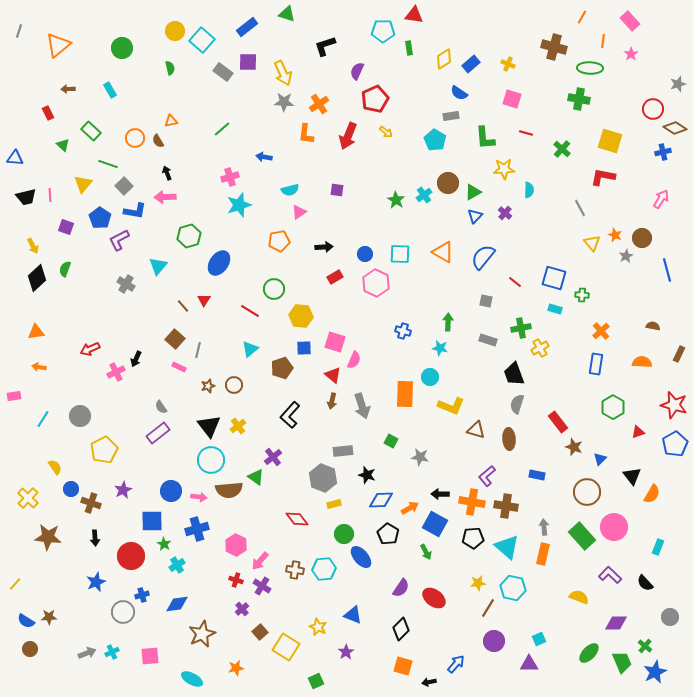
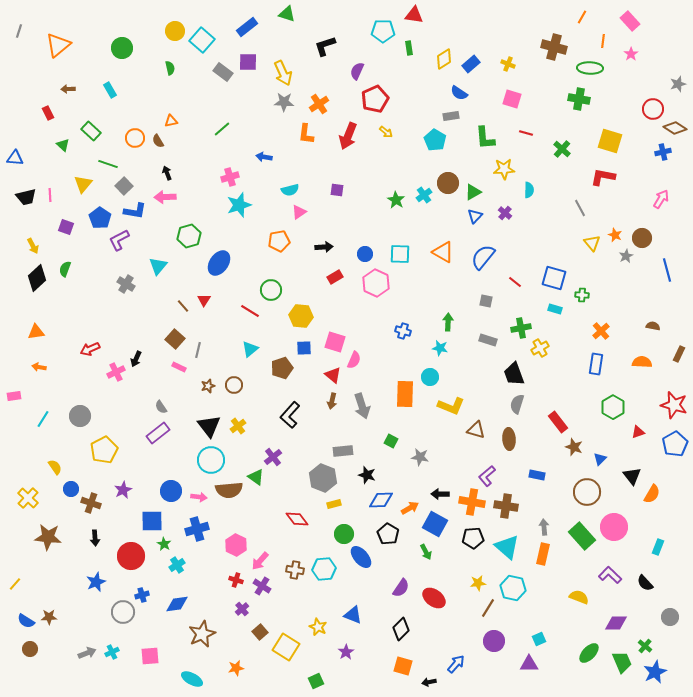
green circle at (274, 289): moved 3 px left, 1 px down
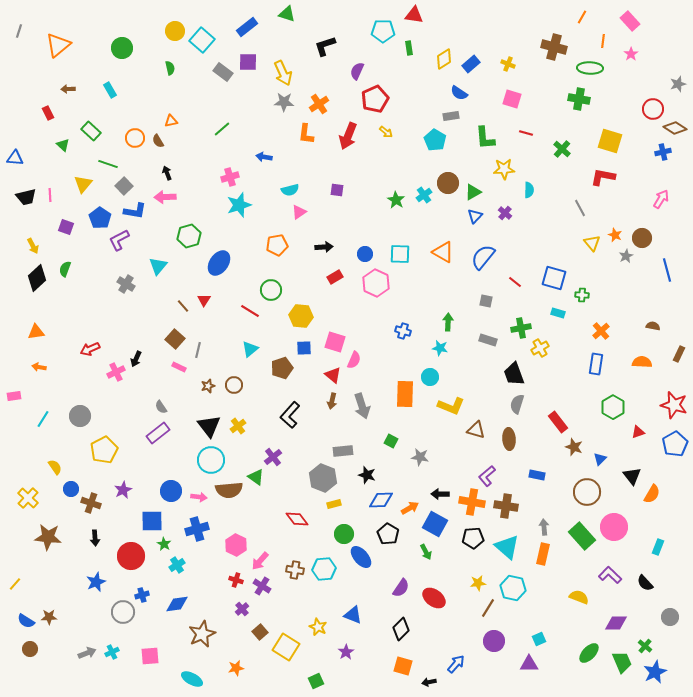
orange pentagon at (279, 241): moved 2 px left, 4 px down
cyan rectangle at (555, 309): moved 3 px right, 4 px down
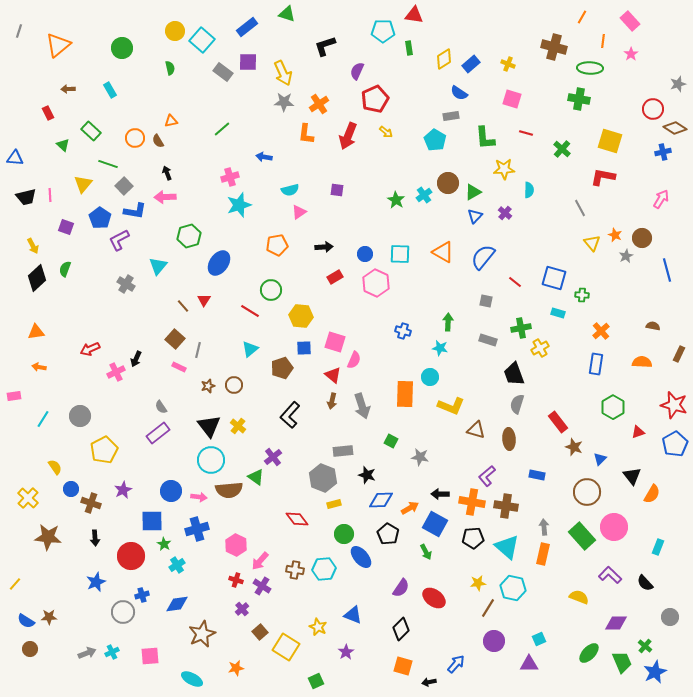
yellow cross at (238, 426): rotated 14 degrees counterclockwise
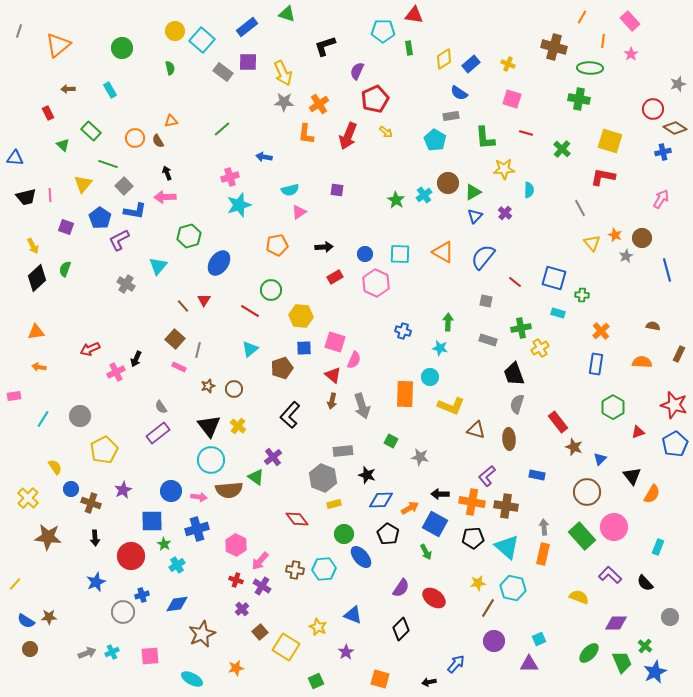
brown circle at (234, 385): moved 4 px down
orange square at (403, 666): moved 23 px left, 13 px down
